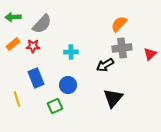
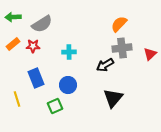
gray semicircle: rotated 15 degrees clockwise
cyan cross: moved 2 px left
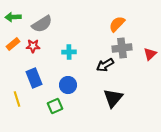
orange semicircle: moved 2 px left
blue rectangle: moved 2 px left
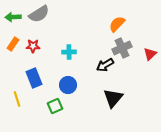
gray semicircle: moved 3 px left, 10 px up
orange rectangle: rotated 16 degrees counterclockwise
gray cross: rotated 18 degrees counterclockwise
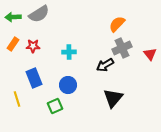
red triangle: rotated 24 degrees counterclockwise
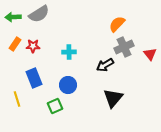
orange rectangle: moved 2 px right
gray cross: moved 2 px right, 1 px up
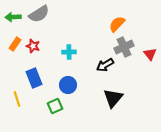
red star: rotated 16 degrees clockwise
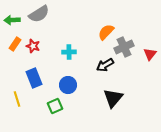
green arrow: moved 1 px left, 3 px down
orange semicircle: moved 11 px left, 8 px down
red triangle: rotated 16 degrees clockwise
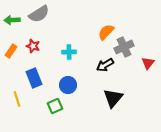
orange rectangle: moved 4 px left, 7 px down
red triangle: moved 2 px left, 9 px down
